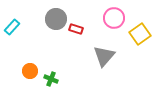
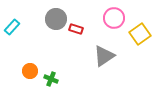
gray triangle: rotated 15 degrees clockwise
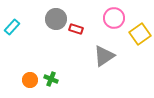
orange circle: moved 9 px down
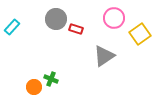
orange circle: moved 4 px right, 7 px down
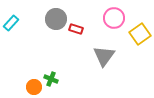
cyan rectangle: moved 1 px left, 4 px up
gray triangle: rotated 20 degrees counterclockwise
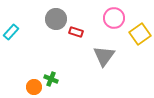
cyan rectangle: moved 9 px down
red rectangle: moved 3 px down
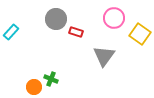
yellow square: rotated 20 degrees counterclockwise
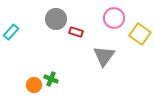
orange circle: moved 2 px up
